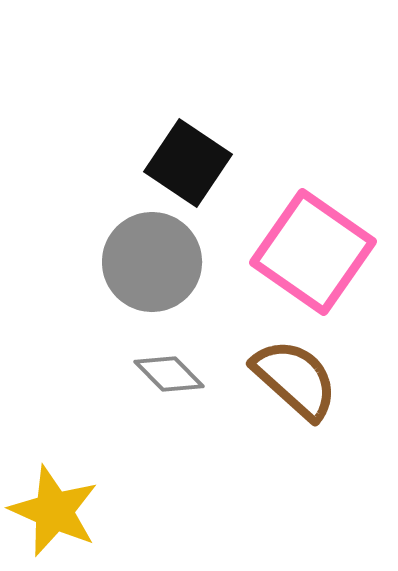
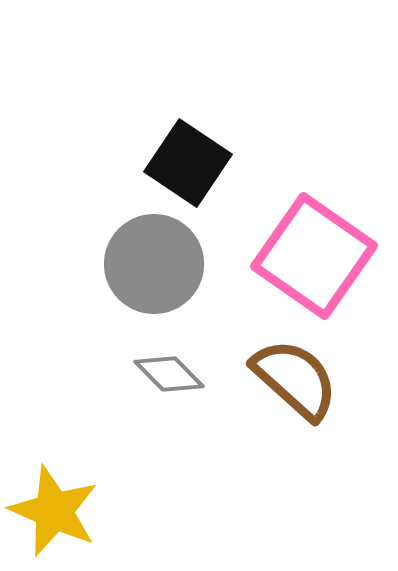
pink square: moved 1 px right, 4 px down
gray circle: moved 2 px right, 2 px down
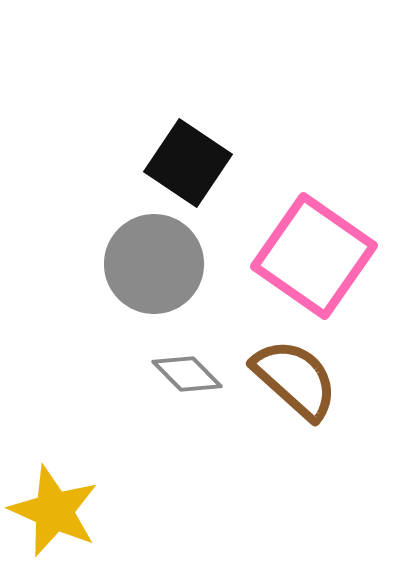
gray diamond: moved 18 px right
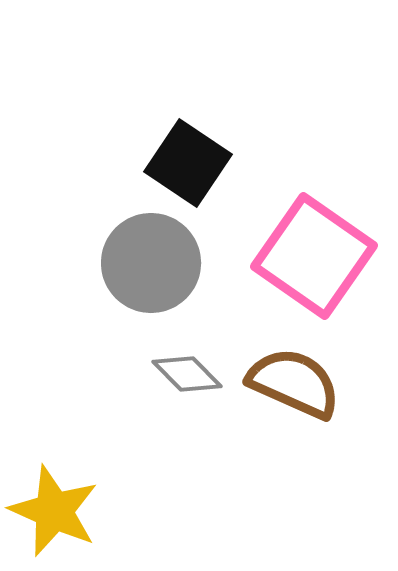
gray circle: moved 3 px left, 1 px up
brown semicircle: moved 1 px left, 4 px down; rotated 18 degrees counterclockwise
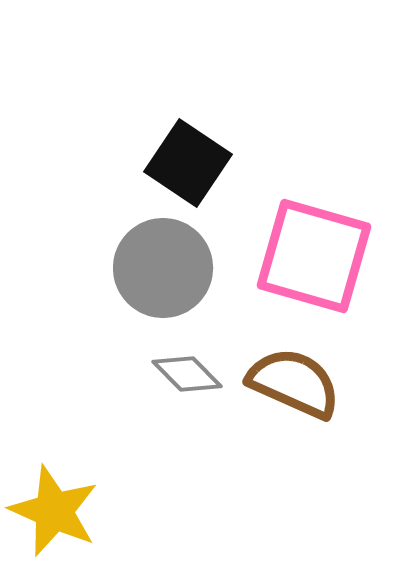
pink square: rotated 19 degrees counterclockwise
gray circle: moved 12 px right, 5 px down
